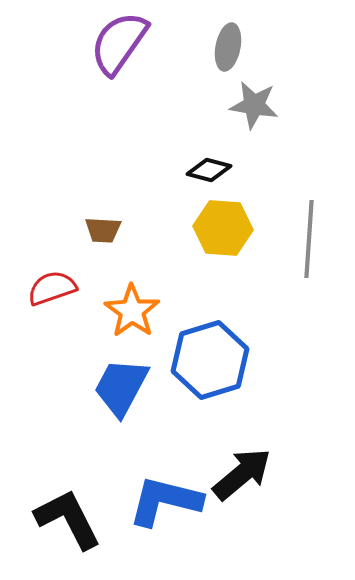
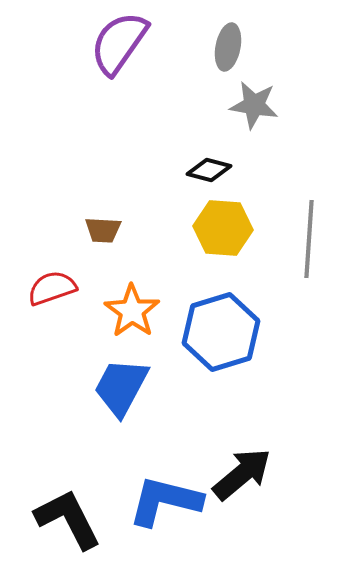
blue hexagon: moved 11 px right, 28 px up
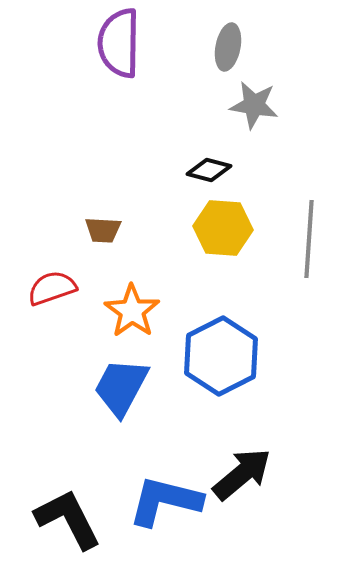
purple semicircle: rotated 34 degrees counterclockwise
blue hexagon: moved 24 px down; rotated 10 degrees counterclockwise
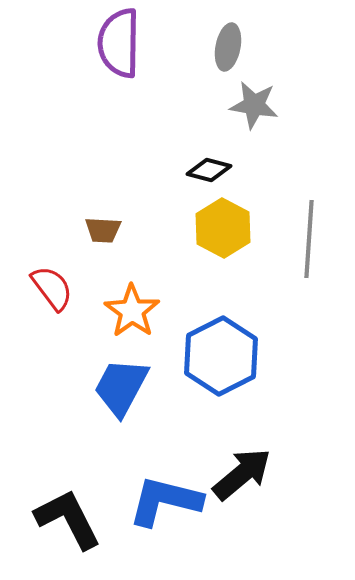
yellow hexagon: rotated 24 degrees clockwise
red semicircle: rotated 72 degrees clockwise
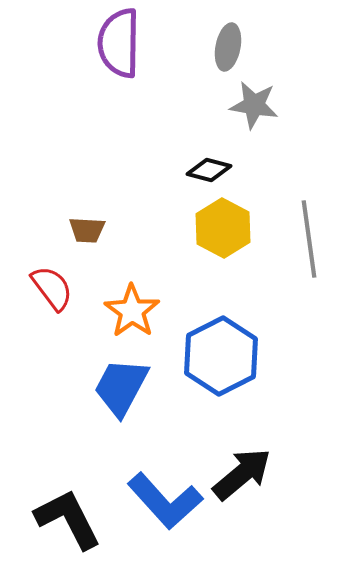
brown trapezoid: moved 16 px left
gray line: rotated 12 degrees counterclockwise
blue L-shape: rotated 146 degrees counterclockwise
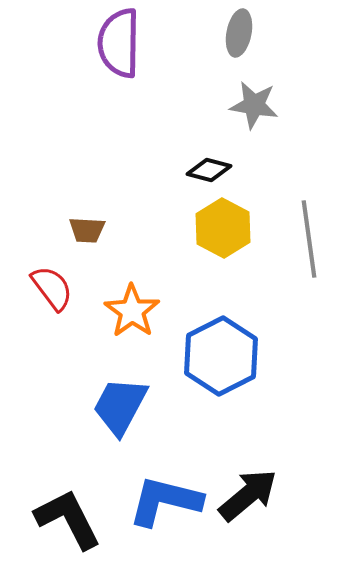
gray ellipse: moved 11 px right, 14 px up
blue trapezoid: moved 1 px left, 19 px down
black arrow: moved 6 px right, 21 px down
blue L-shape: rotated 146 degrees clockwise
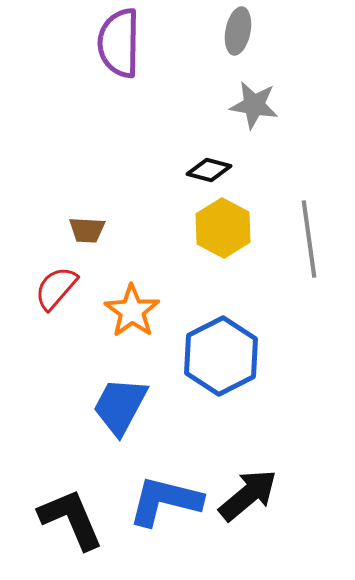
gray ellipse: moved 1 px left, 2 px up
red semicircle: moved 4 px right; rotated 102 degrees counterclockwise
black L-shape: moved 3 px right; rotated 4 degrees clockwise
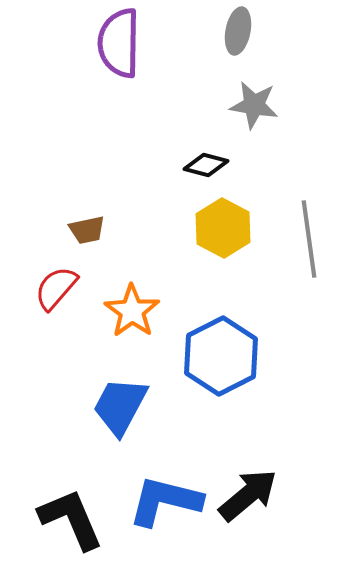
black diamond: moved 3 px left, 5 px up
brown trapezoid: rotated 15 degrees counterclockwise
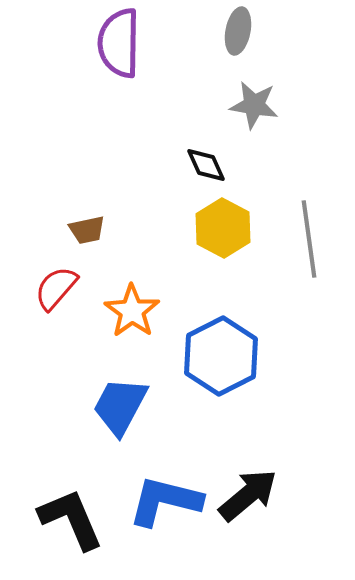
black diamond: rotated 51 degrees clockwise
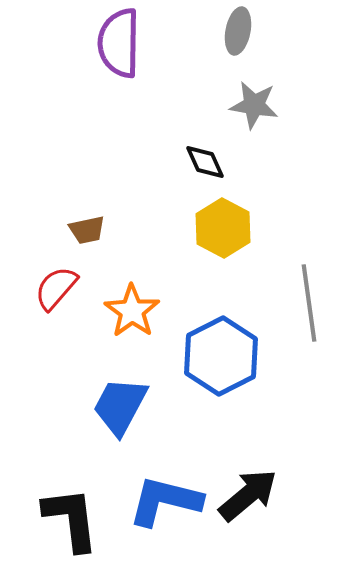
black diamond: moved 1 px left, 3 px up
gray line: moved 64 px down
black L-shape: rotated 16 degrees clockwise
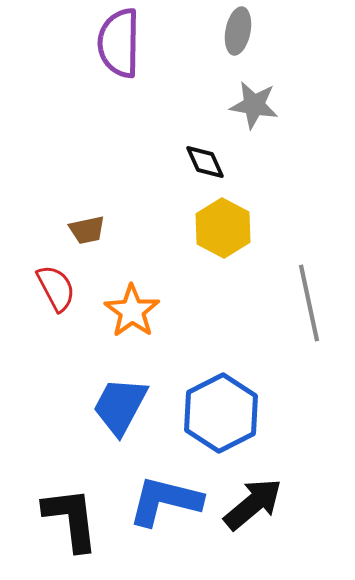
red semicircle: rotated 111 degrees clockwise
gray line: rotated 4 degrees counterclockwise
blue hexagon: moved 57 px down
black arrow: moved 5 px right, 9 px down
